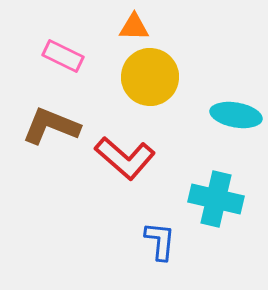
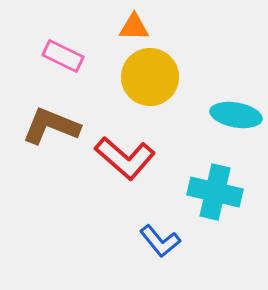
cyan cross: moved 1 px left, 7 px up
blue L-shape: rotated 135 degrees clockwise
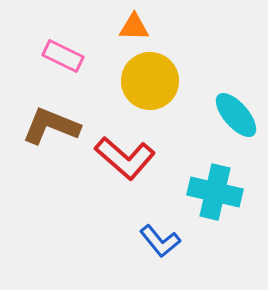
yellow circle: moved 4 px down
cyan ellipse: rotated 39 degrees clockwise
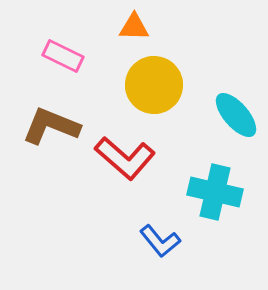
yellow circle: moved 4 px right, 4 px down
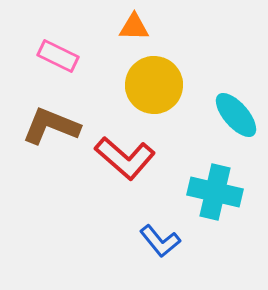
pink rectangle: moved 5 px left
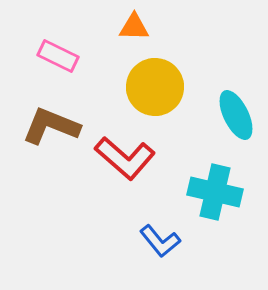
yellow circle: moved 1 px right, 2 px down
cyan ellipse: rotated 15 degrees clockwise
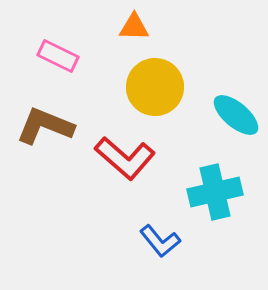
cyan ellipse: rotated 24 degrees counterclockwise
brown L-shape: moved 6 px left
cyan cross: rotated 26 degrees counterclockwise
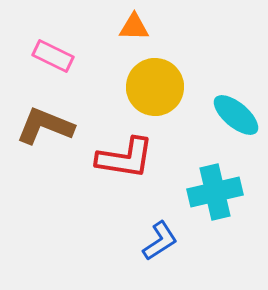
pink rectangle: moved 5 px left
red L-shape: rotated 32 degrees counterclockwise
blue L-shape: rotated 84 degrees counterclockwise
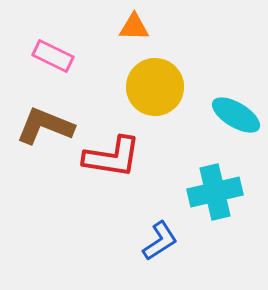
cyan ellipse: rotated 9 degrees counterclockwise
red L-shape: moved 13 px left, 1 px up
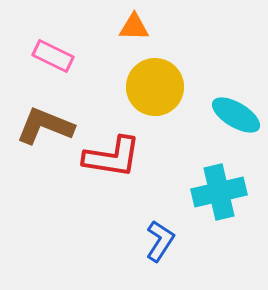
cyan cross: moved 4 px right
blue L-shape: rotated 24 degrees counterclockwise
